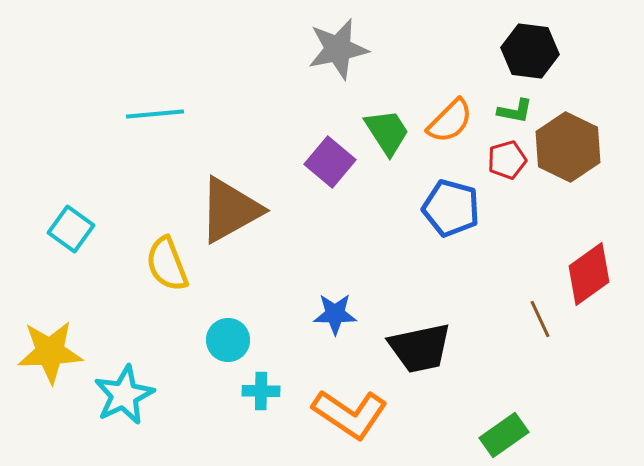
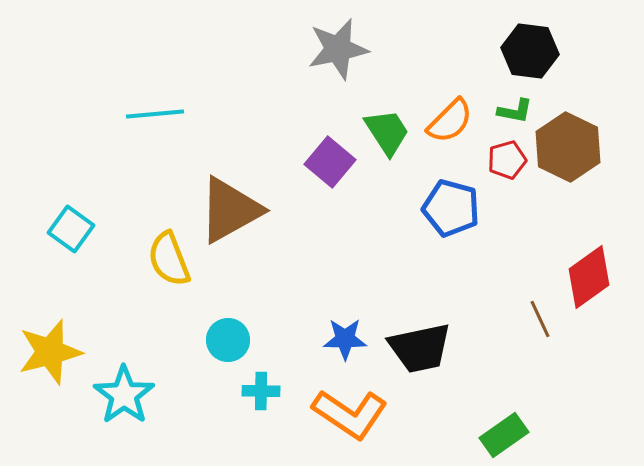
yellow semicircle: moved 2 px right, 5 px up
red diamond: moved 3 px down
blue star: moved 10 px right, 25 px down
yellow star: rotated 12 degrees counterclockwise
cyan star: rotated 10 degrees counterclockwise
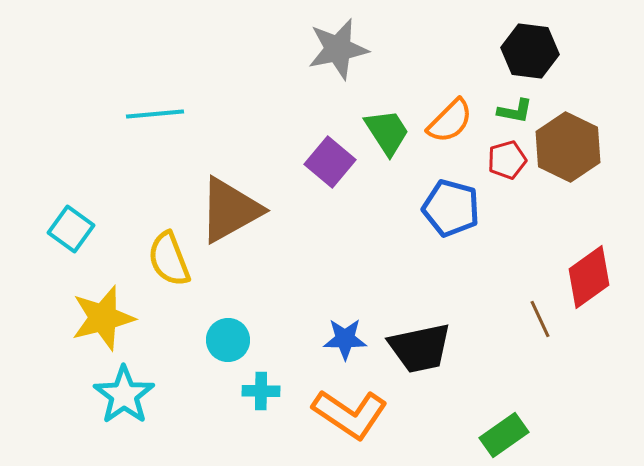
yellow star: moved 53 px right, 34 px up
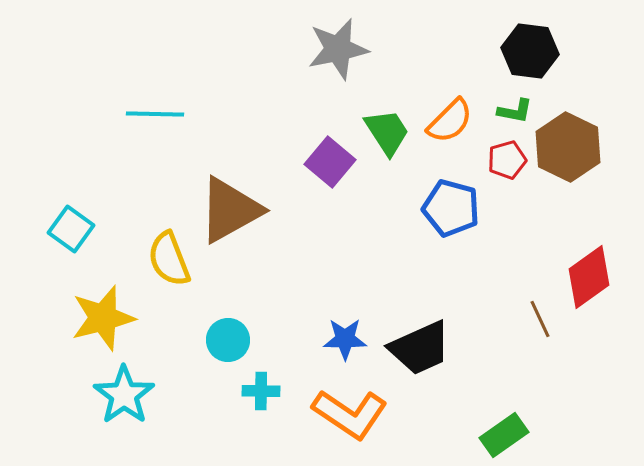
cyan line: rotated 6 degrees clockwise
black trapezoid: rotated 12 degrees counterclockwise
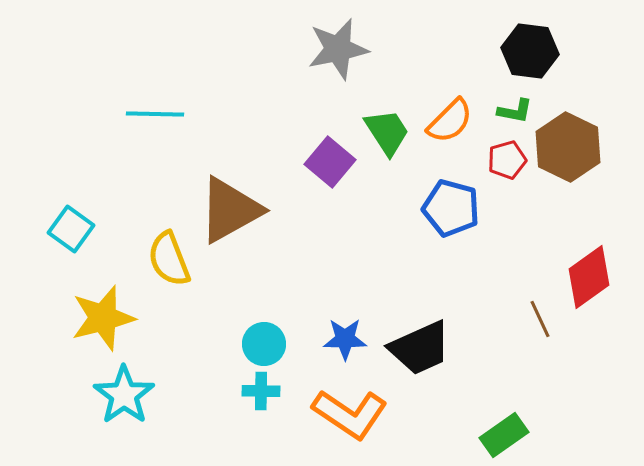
cyan circle: moved 36 px right, 4 px down
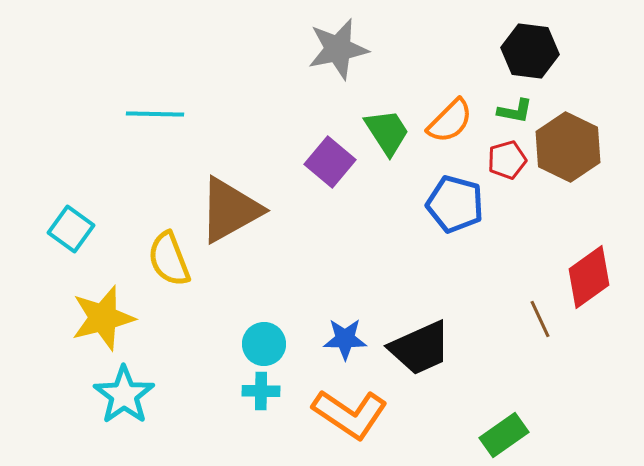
blue pentagon: moved 4 px right, 4 px up
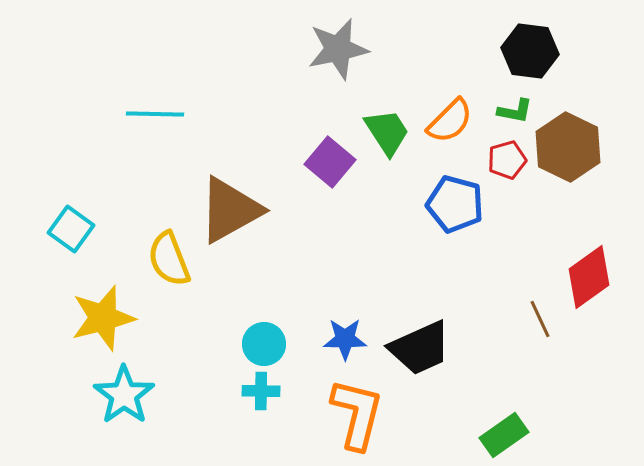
orange L-shape: moved 7 px right; rotated 110 degrees counterclockwise
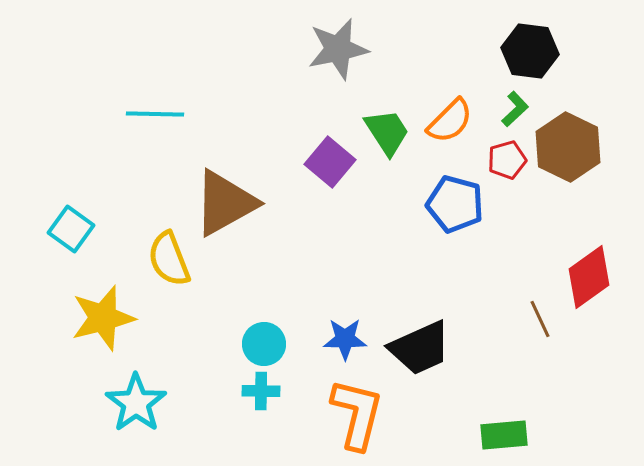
green L-shape: moved 2 px up; rotated 54 degrees counterclockwise
brown triangle: moved 5 px left, 7 px up
cyan star: moved 12 px right, 8 px down
green rectangle: rotated 30 degrees clockwise
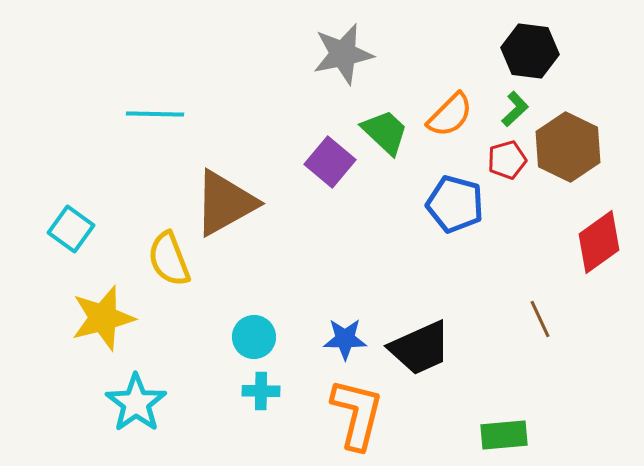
gray star: moved 5 px right, 5 px down
orange semicircle: moved 6 px up
green trapezoid: moved 2 px left; rotated 14 degrees counterclockwise
red diamond: moved 10 px right, 35 px up
cyan circle: moved 10 px left, 7 px up
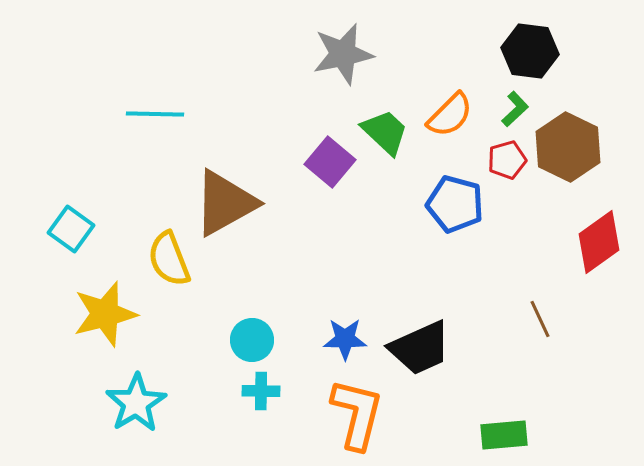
yellow star: moved 2 px right, 4 px up
cyan circle: moved 2 px left, 3 px down
cyan star: rotated 4 degrees clockwise
